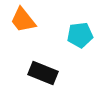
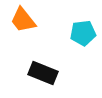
cyan pentagon: moved 3 px right, 2 px up
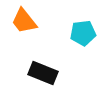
orange trapezoid: moved 1 px right, 1 px down
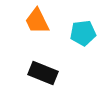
orange trapezoid: moved 13 px right; rotated 12 degrees clockwise
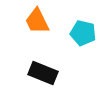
cyan pentagon: rotated 20 degrees clockwise
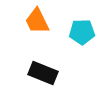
cyan pentagon: moved 1 px left, 1 px up; rotated 15 degrees counterclockwise
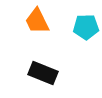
cyan pentagon: moved 4 px right, 5 px up
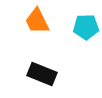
black rectangle: moved 1 px left, 1 px down
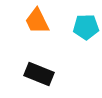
black rectangle: moved 3 px left
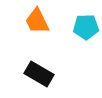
black rectangle: rotated 8 degrees clockwise
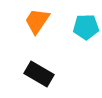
orange trapezoid: rotated 60 degrees clockwise
